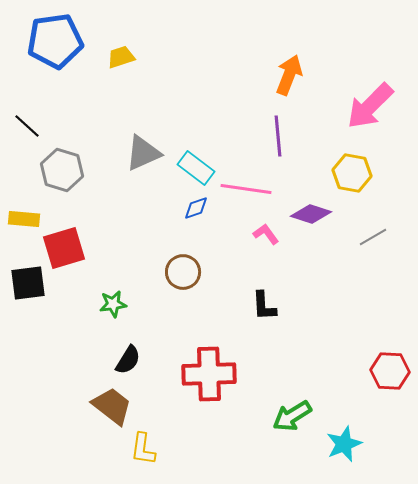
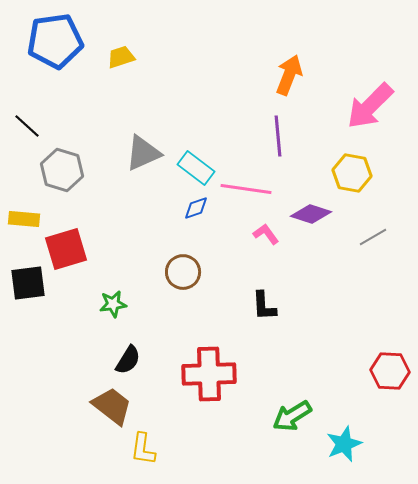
red square: moved 2 px right, 1 px down
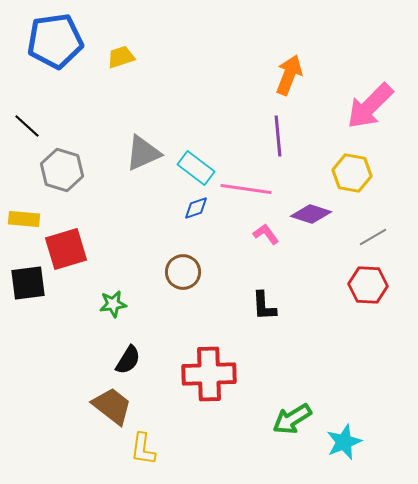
red hexagon: moved 22 px left, 86 px up
green arrow: moved 3 px down
cyan star: moved 2 px up
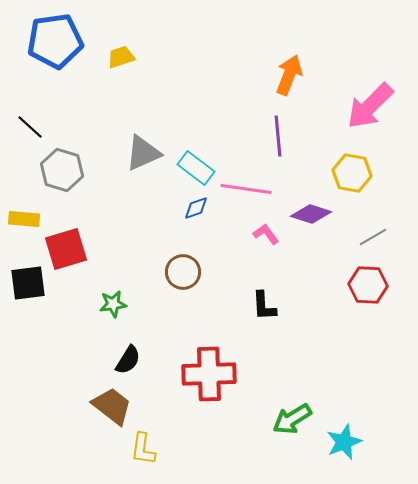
black line: moved 3 px right, 1 px down
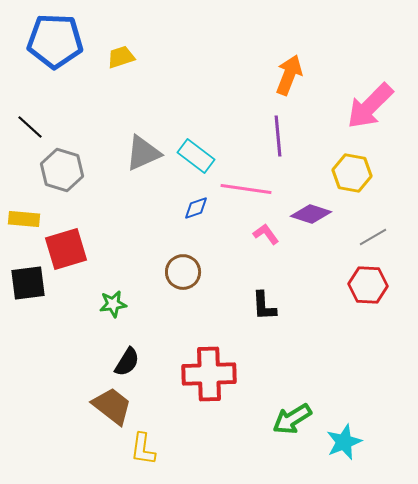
blue pentagon: rotated 10 degrees clockwise
cyan rectangle: moved 12 px up
black semicircle: moved 1 px left, 2 px down
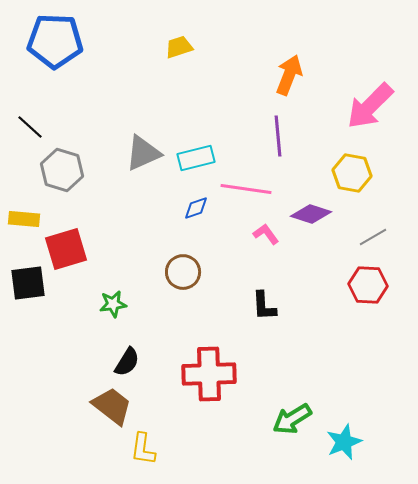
yellow trapezoid: moved 58 px right, 10 px up
cyan rectangle: moved 2 px down; rotated 51 degrees counterclockwise
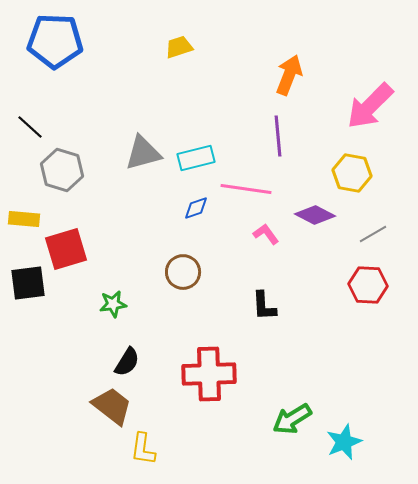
gray triangle: rotated 9 degrees clockwise
purple diamond: moved 4 px right, 1 px down; rotated 9 degrees clockwise
gray line: moved 3 px up
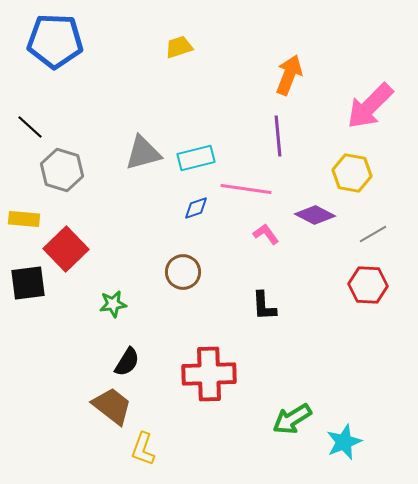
red square: rotated 27 degrees counterclockwise
yellow L-shape: rotated 12 degrees clockwise
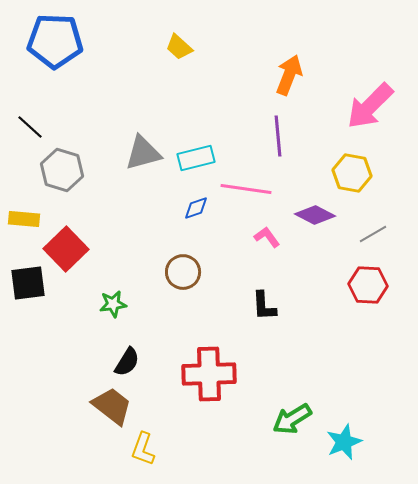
yellow trapezoid: rotated 120 degrees counterclockwise
pink L-shape: moved 1 px right, 3 px down
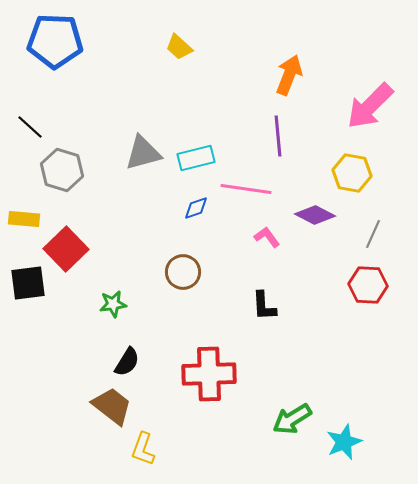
gray line: rotated 36 degrees counterclockwise
